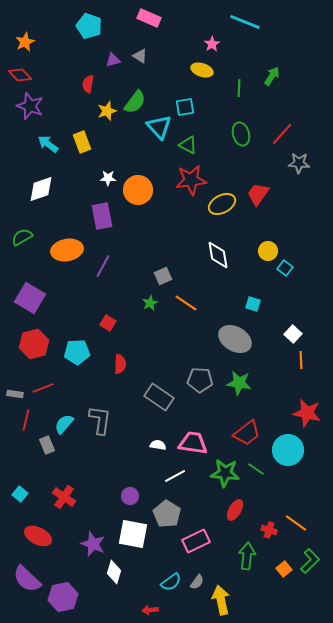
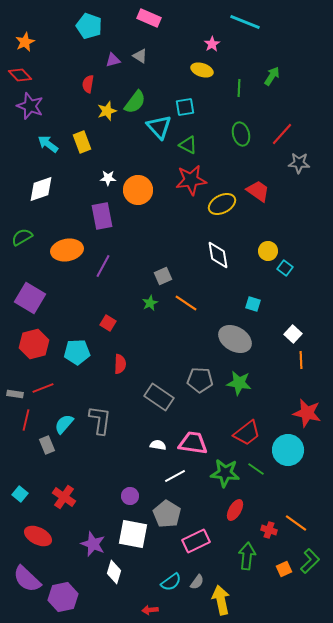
red trapezoid at (258, 194): moved 3 px up; rotated 90 degrees clockwise
orange square at (284, 569): rotated 14 degrees clockwise
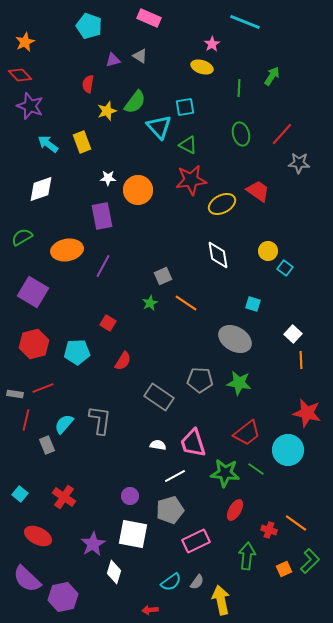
yellow ellipse at (202, 70): moved 3 px up
purple square at (30, 298): moved 3 px right, 6 px up
red semicircle at (120, 364): moved 3 px right, 3 px up; rotated 30 degrees clockwise
pink trapezoid at (193, 443): rotated 116 degrees counterclockwise
gray pentagon at (167, 514): moved 3 px right, 4 px up; rotated 24 degrees clockwise
purple star at (93, 544): rotated 20 degrees clockwise
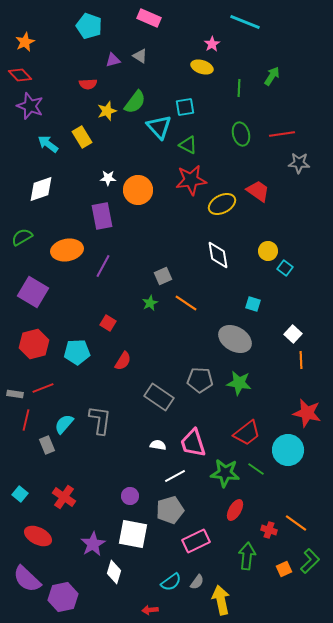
red semicircle at (88, 84): rotated 102 degrees counterclockwise
red line at (282, 134): rotated 40 degrees clockwise
yellow rectangle at (82, 142): moved 5 px up; rotated 10 degrees counterclockwise
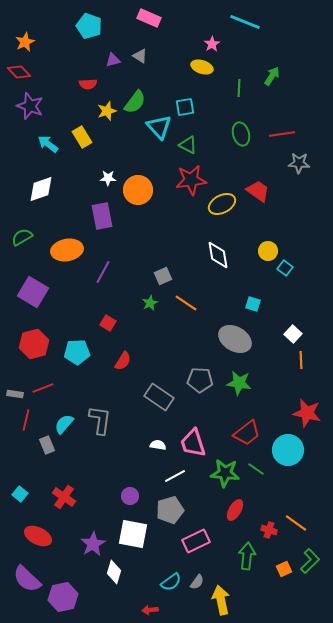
red diamond at (20, 75): moved 1 px left, 3 px up
purple line at (103, 266): moved 6 px down
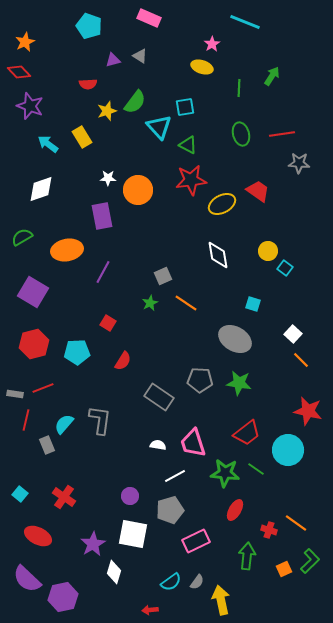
orange line at (301, 360): rotated 42 degrees counterclockwise
red star at (307, 413): moved 1 px right, 2 px up
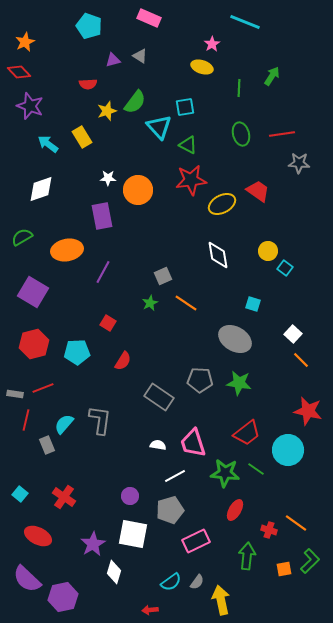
orange square at (284, 569): rotated 14 degrees clockwise
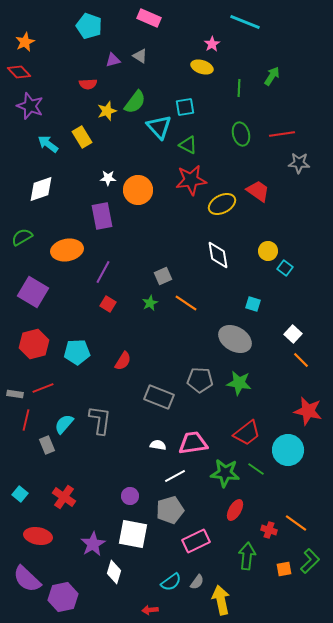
red square at (108, 323): moved 19 px up
gray rectangle at (159, 397): rotated 12 degrees counterclockwise
pink trapezoid at (193, 443): rotated 100 degrees clockwise
red ellipse at (38, 536): rotated 16 degrees counterclockwise
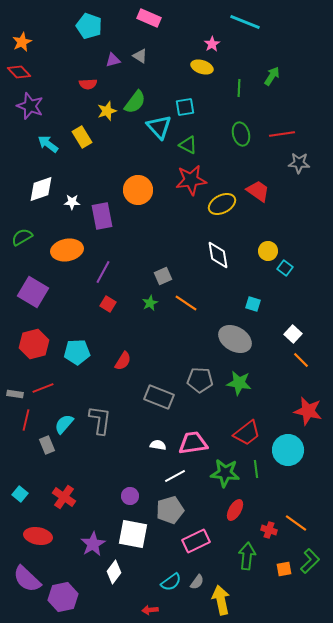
orange star at (25, 42): moved 3 px left
white star at (108, 178): moved 36 px left, 24 px down
green line at (256, 469): rotated 48 degrees clockwise
white diamond at (114, 572): rotated 20 degrees clockwise
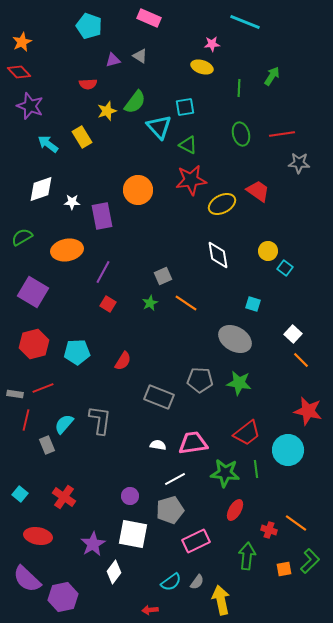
pink star at (212, 44): rotated 28 degrees clockwise
white line at (175, 476): moved 3 px down
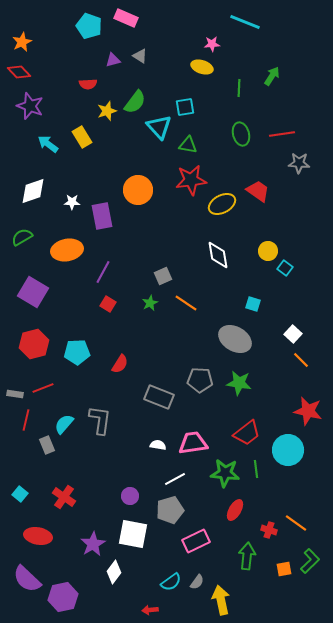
pink rectangle at (149, 18): moved 23 px left
green triangle at (188, 145): rotated 18 degrees counterclockwise
white diamond at (41, 189): moved 8 px left, 2 px down
red semicircle at (123, 361): moved 3 px left, 3 px down
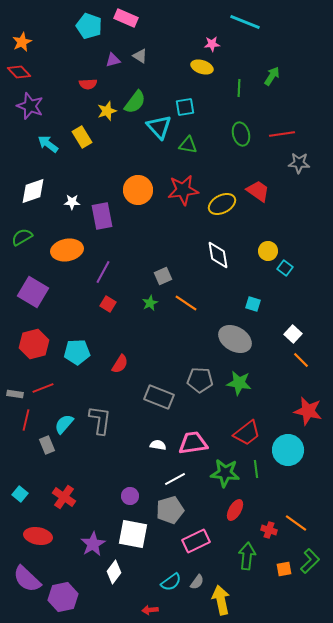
red star at (191, 180): moved 8 px left, 10 px down
